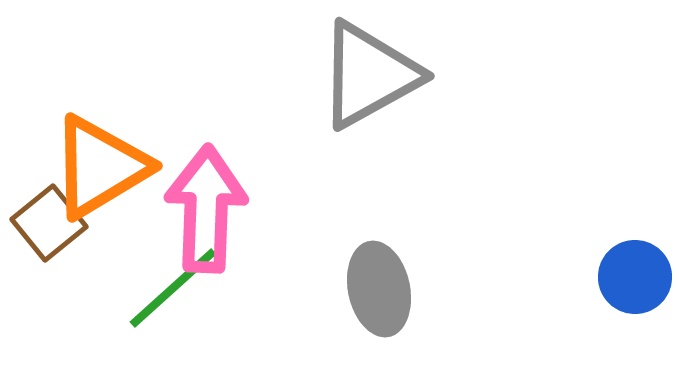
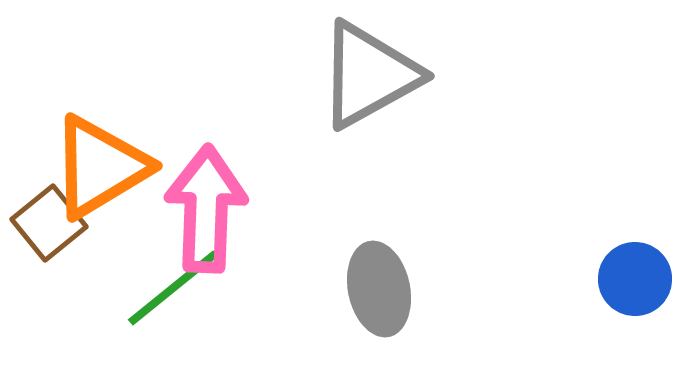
blue circle: moved 2 px down
green line: rotated 3 degrees clockwise
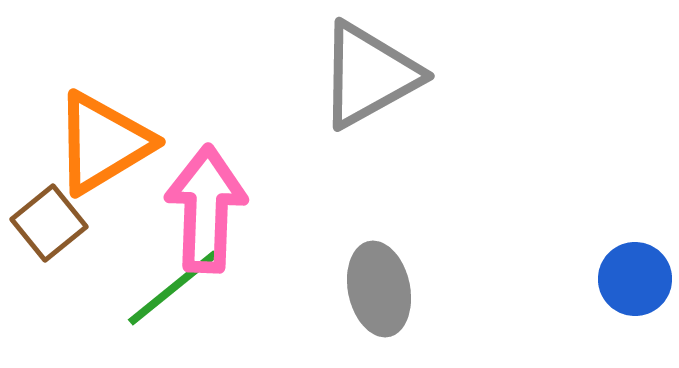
orange triangle: moved 3 px right, 24 px up
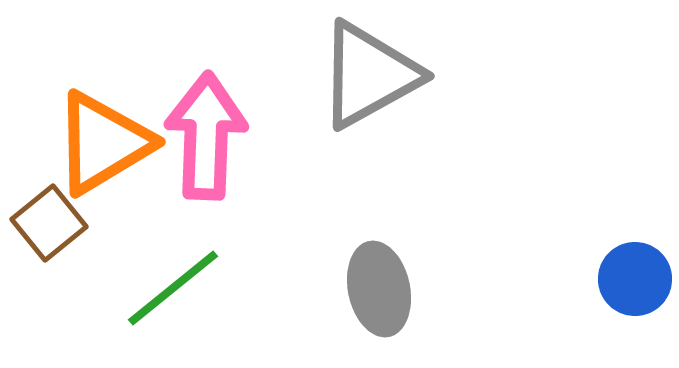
pink arrow: moved 73 px up
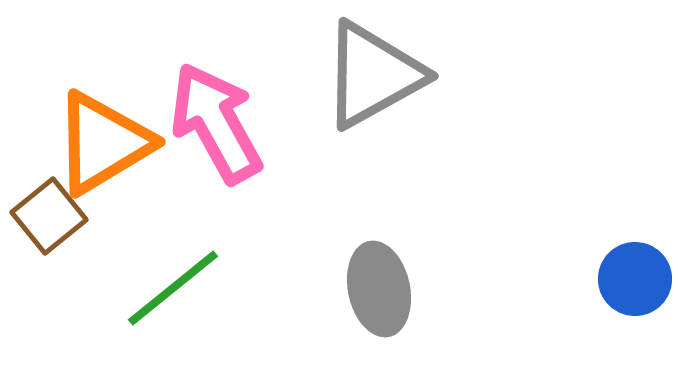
gray triangle: moved 4 px right
pink arrow: moved 10 px right, 13 px up; rotated 31 degrees counterclockwise
brown square: moved 7 px up
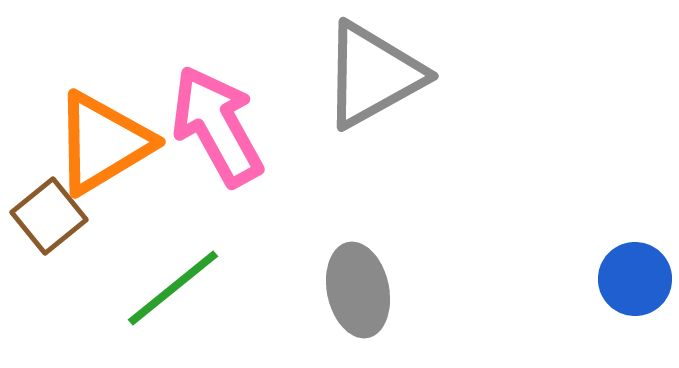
pink arrow: moved 1 px right, 3 px down
gray ellipse: moved 21 px left, 1 px down
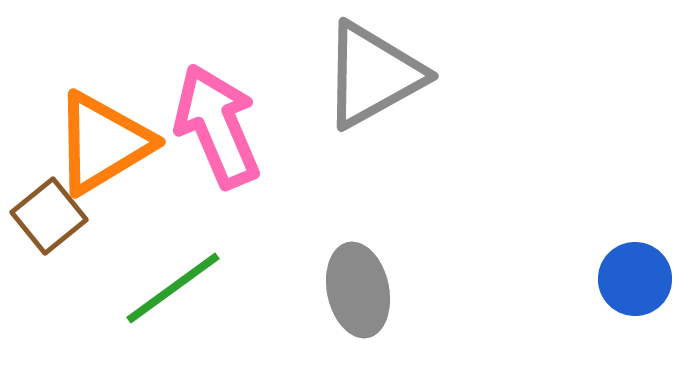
pink arrow: rotated 6 degrees clockwise
green line: rotated 3 degrees clockwise
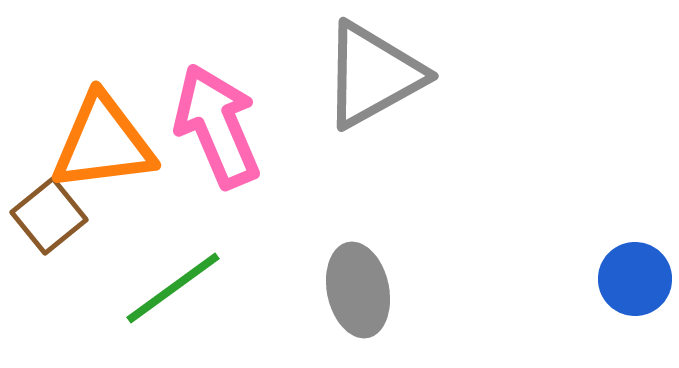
orange triangle: rotated 24 degrees clockwise
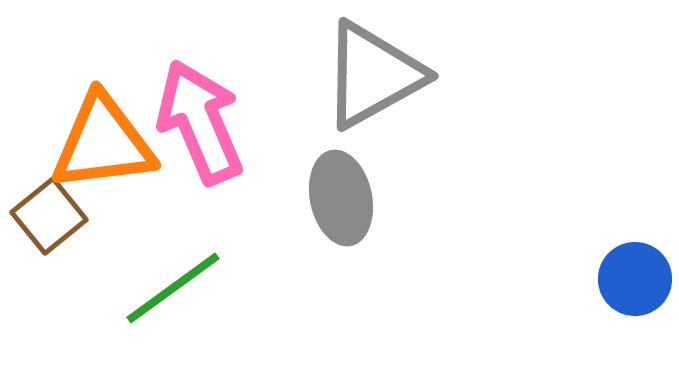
pink arrow: moved 17 px left, 4 px up
gray ellipse: moved 17 px left, 92 px up
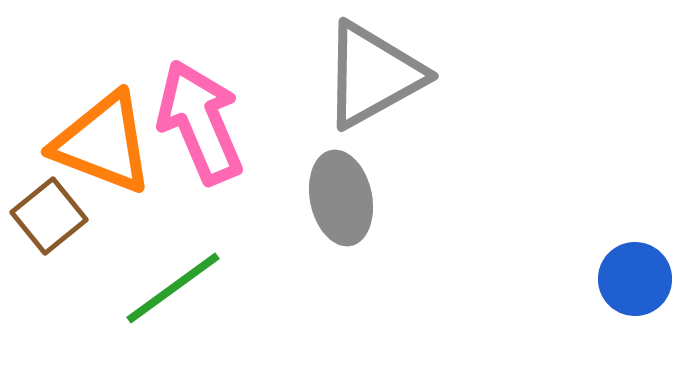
orange triangle: rotated 28 degrees clockwise
